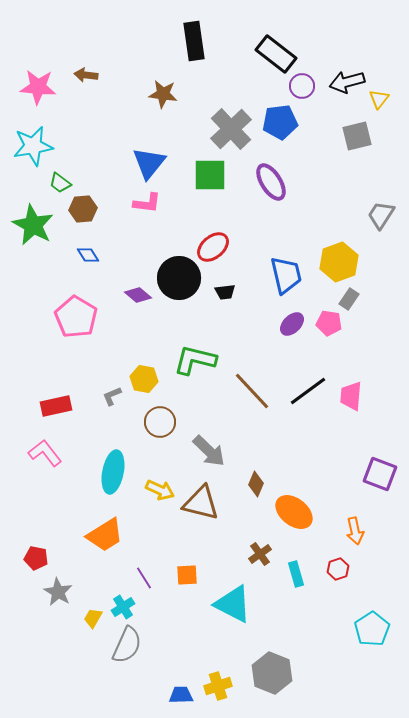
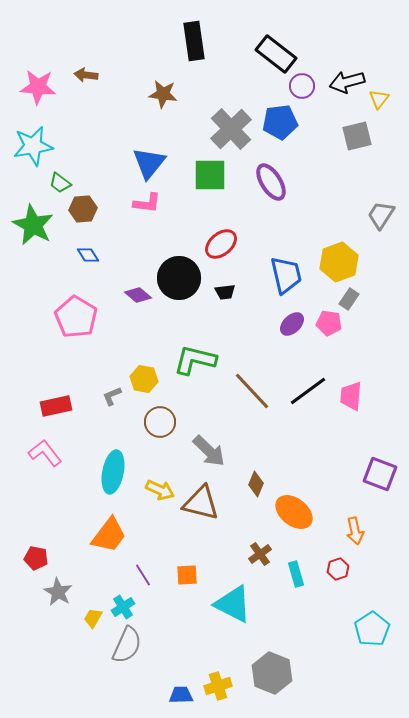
red ellipse at (213, 247): moved 8 px right, 3 px up
orange trapezoid at (105, 535): moved 4 px right; rotated 21 degrees counterclockwise
purple line at (144, 578): moved 1 px left, 3 px up
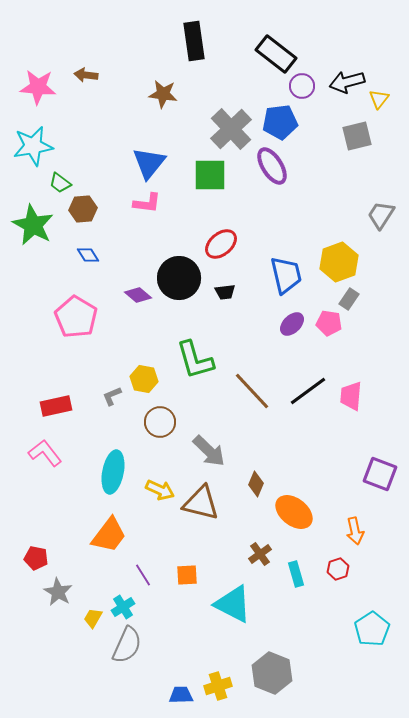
purple ellipse at (271, 182): moved 1 px right, 16 px up
green L-shape at (195, 360): rotated 120 degrees counterclockwise
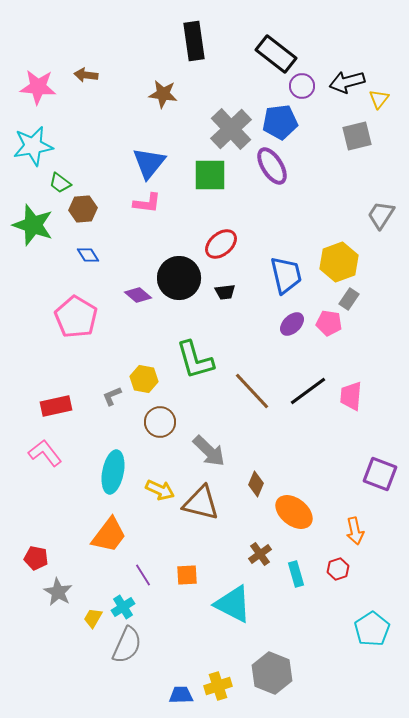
green star at (33, 225): rotated 9 degrees counterclockwise
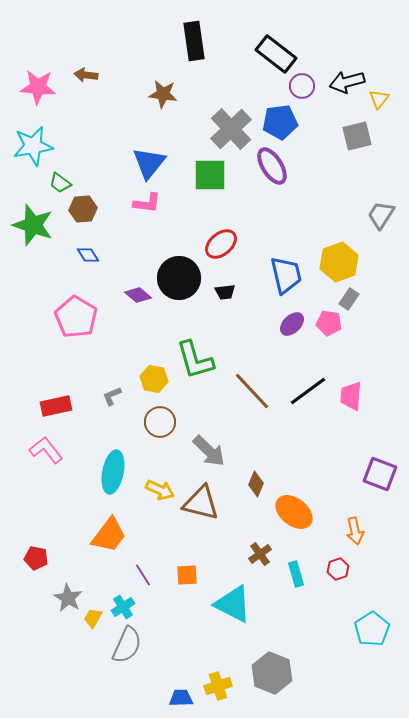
yellow hexagon at (144, 379): moved 10 px right
pink L-shape at (45, 453): moved 1 px right, 3 px up
gray star at (58, 592): moved 10 px right, 6 px down
blue trapezoid at (181, 695): moved 3 px down
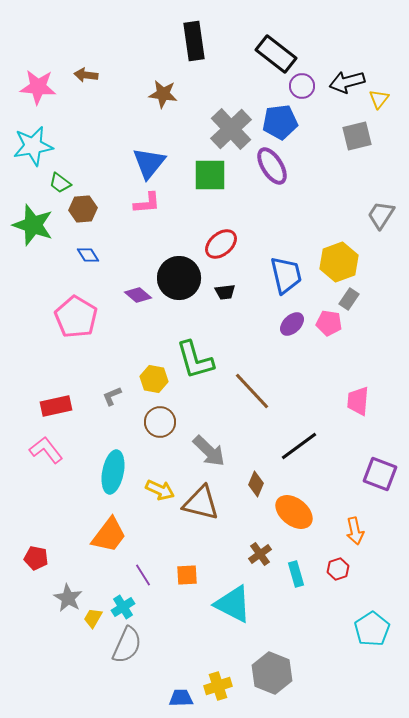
pink L-shape at (147, 203): rotated 12 degrees counterclockwise
black line at (308, 391): moved 9 px left, 55 px down
pink trapezoid at (351, 396): moved 7 px right, 5 px down
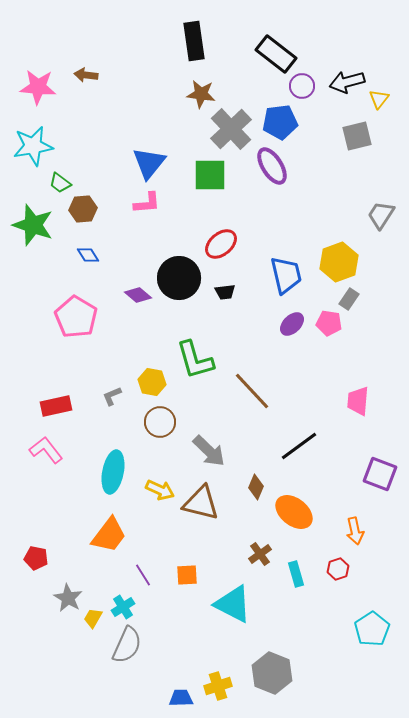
brown star at (163, 94): moved 38 px right
yellow hexagon at (154, 379): moved 2 px left, 3 px down
brown diamond at (256, 484): moved 3 px down
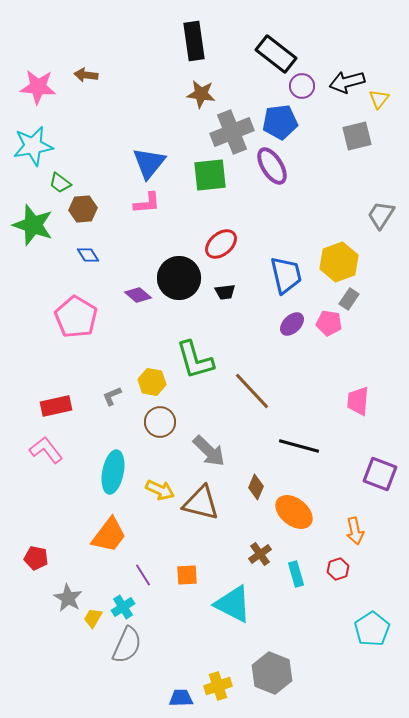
gray cross at (231, 129): moved 1 px right, 3 px down; rotated 21 degrees clockwise
green square at (210, 175): rotated 6 degrees counterclockwise
black line at (299, 446): rotated 51 degrees clockwise
